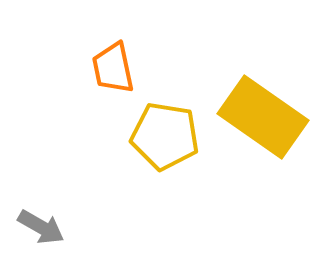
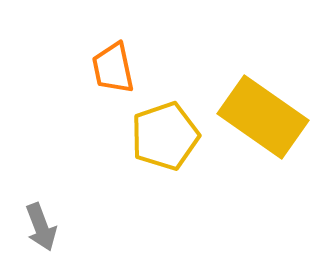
yellow pentagon: rotated 28 degrees counterclockwise
gray arrow: rotated 39 degrees clockwise
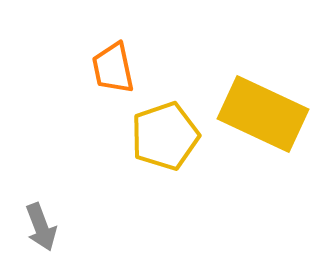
yellow rectangle: moved 3 px up; rotated 10 degrees counterclockwise
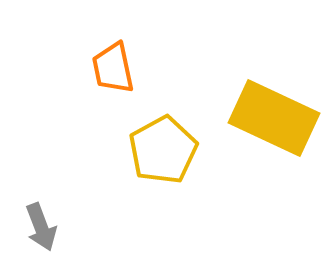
yellow rectangle: moved 11 px right, 4 px down
yellow pentagon: moved 2 px left, 14 px down; rotated 10 degrees counterclockwise
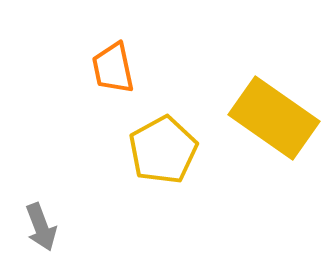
yellow rectangle: rotated 10 degrees clockwise
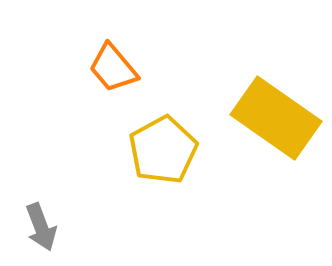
orange trapezoid: rotated 28 degrees counterclockwise
yellow rectangle: moved 2 px right
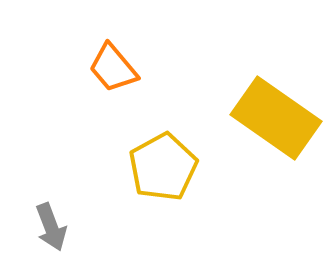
yellow pentagon: moved 17 px down
gray arrow: moved 10 px right
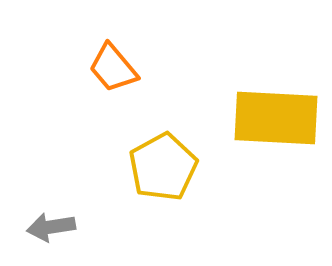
yellow rectangle: rotated 32 degrees counterclockwise
gray arrow: rotated 102 degrees clockwise
